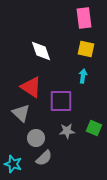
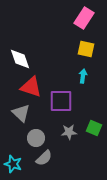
pink rectangle: rotated 40 degrees clockwise
white diamond: moved 21 px left, 8 px down
red triangle: rotated 15 degrees counterclockwise
gray star: moved 2 px right, 1 px down
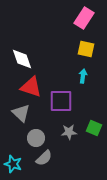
white diamond: moved 2 px right
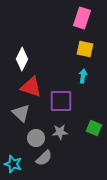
pink rectangle: moved 2 px left; rotated 15 degrees counterclockwise
yellow square: moved 1 px left
white diamond: rotated 45 degrees clockwise
gray star: moved 9 px left
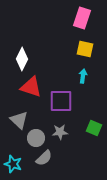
gray triangle: moved 2 px left, 7 px down
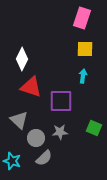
yellow square: rotated 12 degrees counterclockwise
cyan star: moved 1 px left, 3 px up
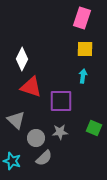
gray triangle: moved 3 px left
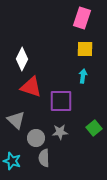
green square: rotated 28 degrees clockwise
gray semicircle: rotated 132 degrees clockwise
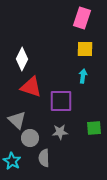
gray triangle: moved 1 px right
green square: rotated 35 degrees clockwise
gray circle: moved 6 px left
cyan star: rotated 12 degrees clockwise
